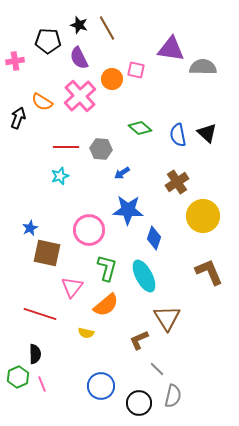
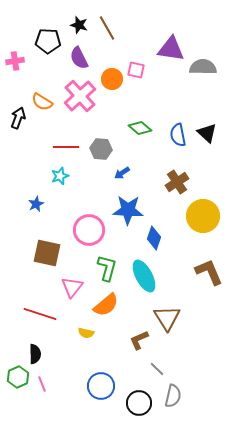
blue star at (30, 228): moved 6 px right, 24 px up
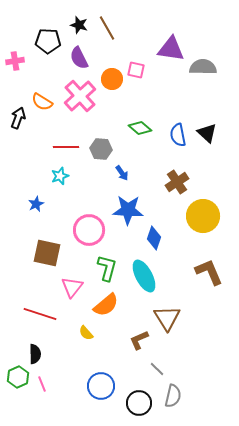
blue arrow at (122, 173): rotated 91 degrees counterclockwise
yellow semicircle at (86, 333): rotated 35 degrees clockwise
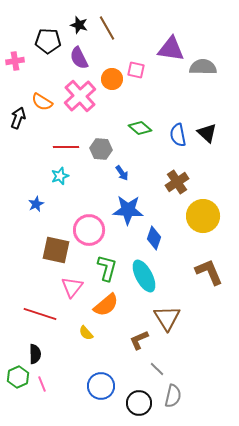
brown square at (47, 253): moved 9 px right, 3 px up
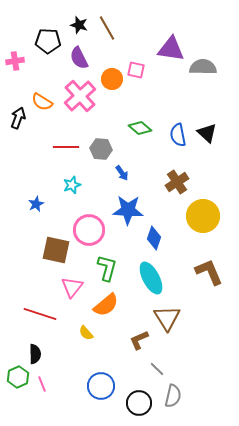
cyan star at (60, 176): moved 12 px right, 9 px down
cyan ellipse at (144, 276): moved 7 px right, 2 px down
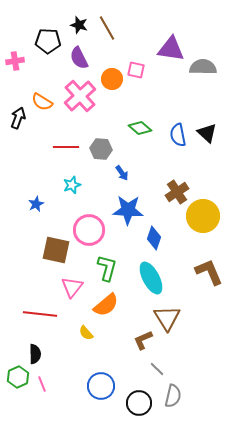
brown cross at (177, 182): moved 10 px down
red line at (40, 314): rotated 12 degrees counterclockwise
brown L-shape at (139, 340): moved 4 px right
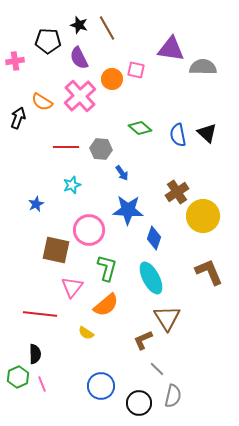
yellow semicircle at (86, 333): rotated 14 degrees counterclockwise
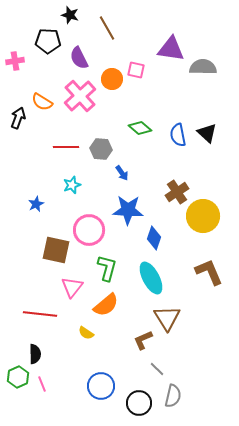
black star at (79, 25): moved 9 px left, 10 px up
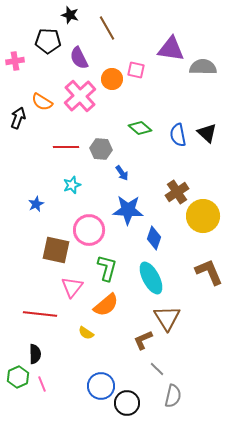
black circle at (139, 403): moved 12 px left
